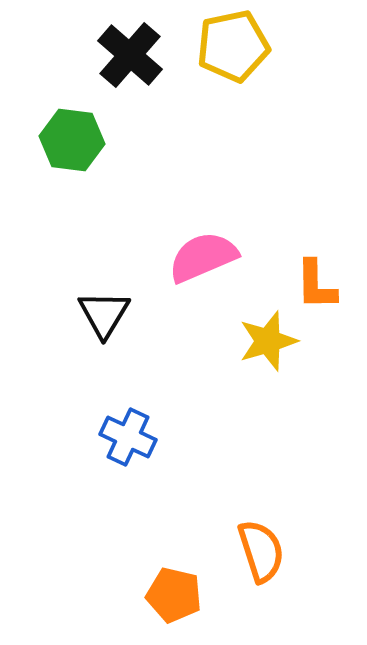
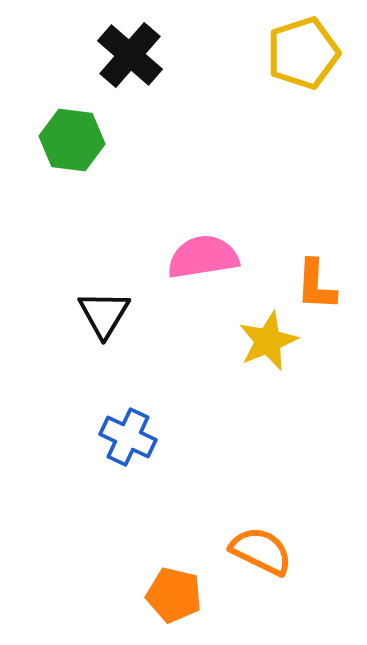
yellow pentagon: moved 70 px right, 7 px down; rotated 6 degrees counterclockwise
pink semicircle: rotated 14 degrees clockwise
orange L-shape: rotated 4 degrees clockwise
yellow star: rotated 6 degrees counterclockwise
orange semicircle: rotated 46 degrees counterclockwise
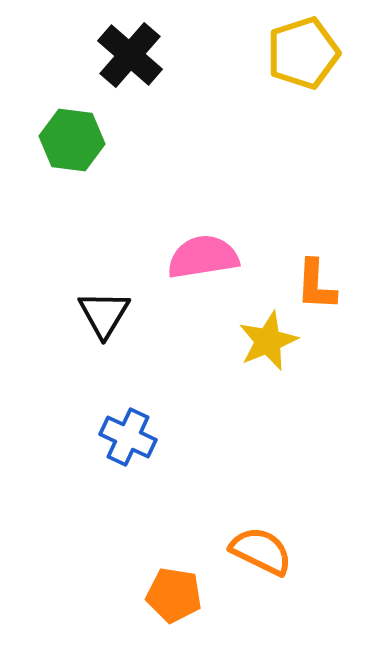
orange pentagon: rotated 4 degrees counterclockwise
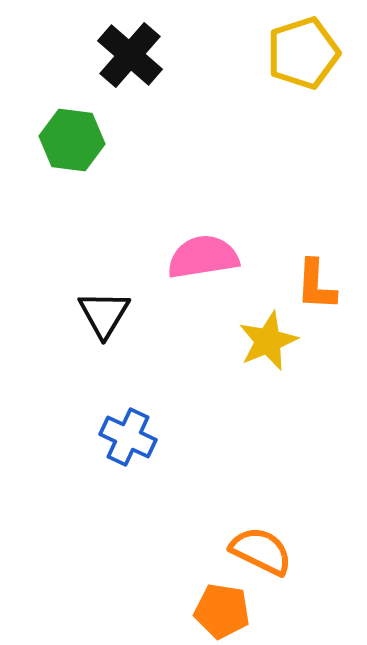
orange pentagon: moved 48 px right, 16 px down
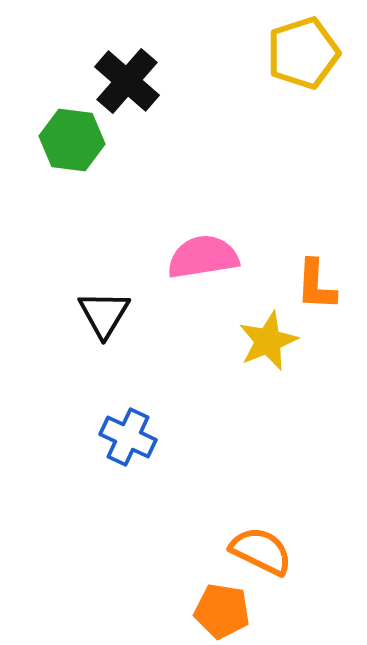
black cross: moved 3 px left, 26 px down
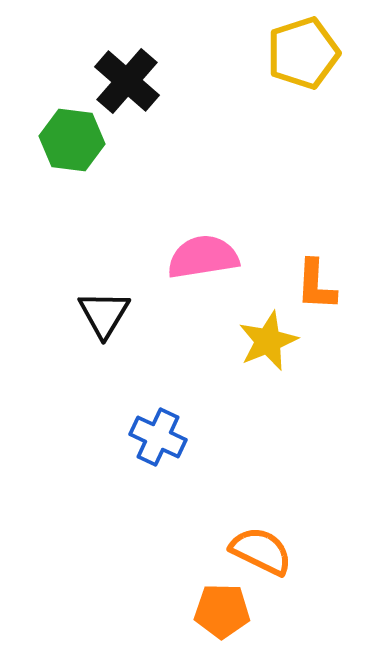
blue cross: moved 30 px right
orange pentagon: rotated 8 degrees counterclockwise
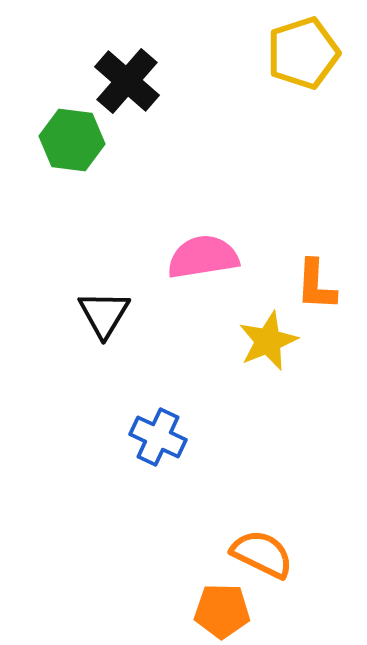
orange semicircle: moved 1 px right, 3 px down
